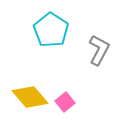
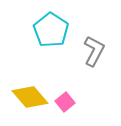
gray L-shape: moved 5 px left, 1 px down
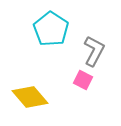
cyan pentagon: moved 1 px up
pink square: moved 18 px right, 22 px up; rotated 24 degrees counterclockwise
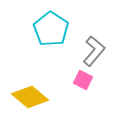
gray L-shape: rotated 12 degrees clockwise
yellow diamond: rotated 9 degrees counterclockwise
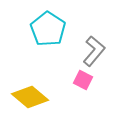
cyan pentagon: moved 3 px left
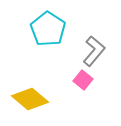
pink square: rotated 12 degrees clockwise
yellow diamond: moved 2 px down
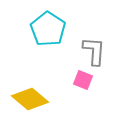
gray L-shape: rotated 36 degrees counterclockwise
pink square: rotated 18 degrees counterclockwise
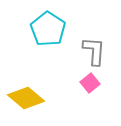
pink square: moved 7 px right, 3 px down; rotated 30 degrees clockwise
yellow diamond: moved 4 px left, 1 px up
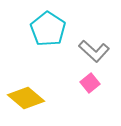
gray L-shape: rotated 128 degrees clockwise
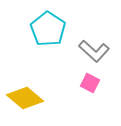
pink square: rotated 24 degrees counterclockwise
yellow diamond: moved 1 px left
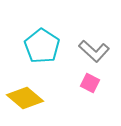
cyan pentagon: moved 6 px left, 17 px down
